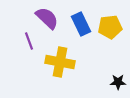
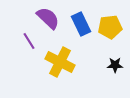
purple semicircle: moved 1 px right
purple line: rotated 12 degrees counterclockwise
yellow cross: rotated 16 degrees clockwise
black star: moved 3 px left, 17 px up
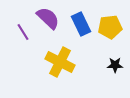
purple line: moved 6 px left, 9 px up
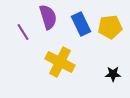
purple semicircle: moved 1 px up; rotated 30 degrees clockwise
black star: moved 2 px left, 9 px down
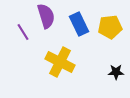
purple semicircle: moved 2 px left, 1 px up
blue rectangle: moved 2 px left
black star: moved 3 px right, 2 px up
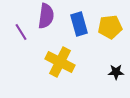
purple semicircle: rotated 25 degrees clockwise
blue rectangle: rotated 10 degrees clockwise
purple line: moved 2 px left
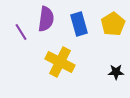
purple semicircle: moved 3 px down
yellow pentagon: moved 3 px right, 3 px up; rotated 25 degrees counterclockwise
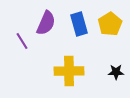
purple semicircle: moved 4 px down; rotated 15 degrees clockwise
yellow pentagon: moved 3 px left
purple line: moved 1 px right, 9 px down
yellow cross: moved 9 px right, 9 px down; rotated 28 degrees counterclockwise
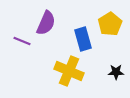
blue rectangle: moved 4 px right, 15 px down
purple line: rotated 36 degrees counterclockwise
yellow cross: rotated 24 degrees clockwise
